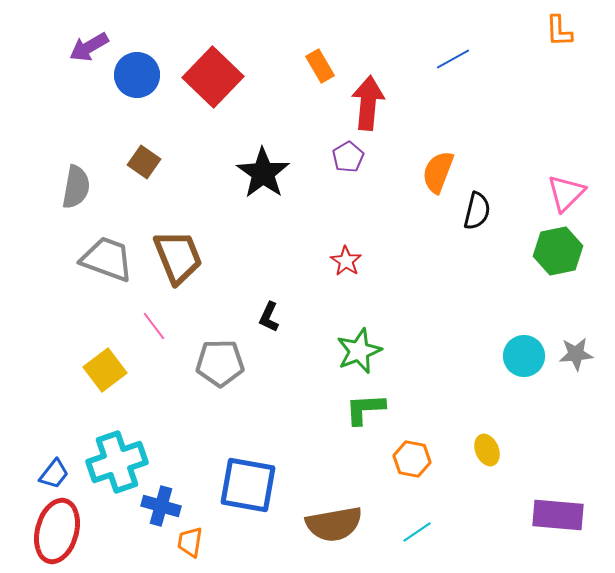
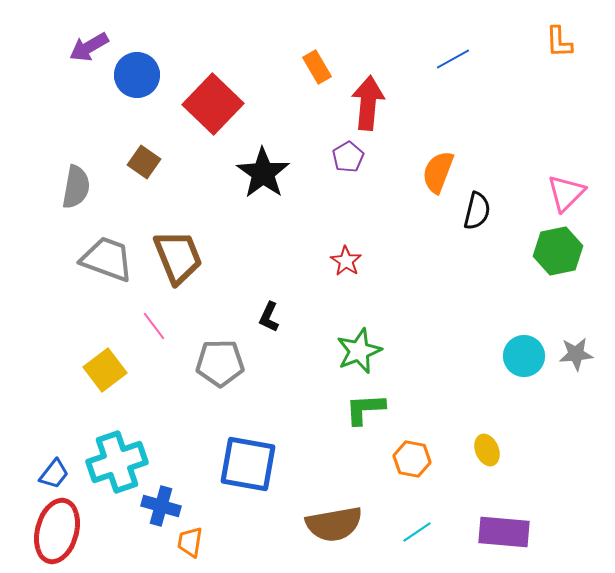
orange L-shape: moved 11 px down
orange rectangle: moved 3 px left, 1 px down
red square: moved 27 px down
blue square: moved 21 px up
purple rectangle: moved 54 px left, 17 px down
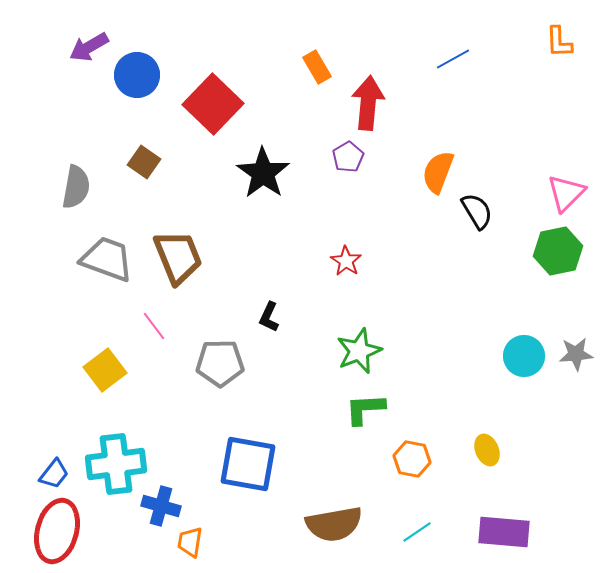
black semicircle: rotated 45 degrees counterclockwise
cyan cross: moved 1 px left, 2 px down; rotated 12 degrees clockwise
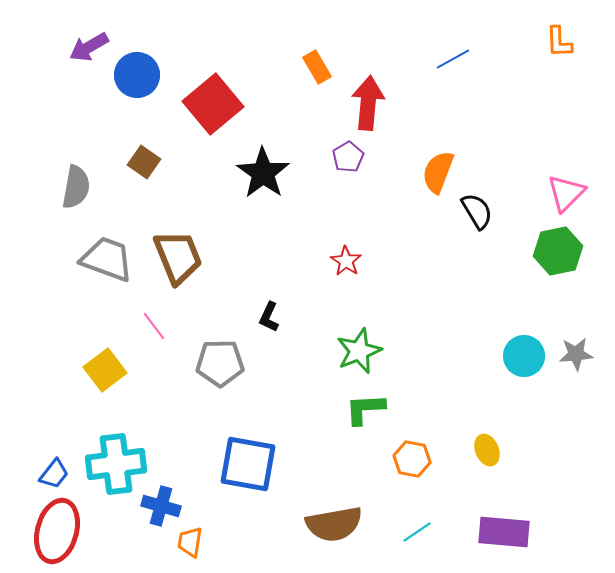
red square: rotated 6 degrees clockwise
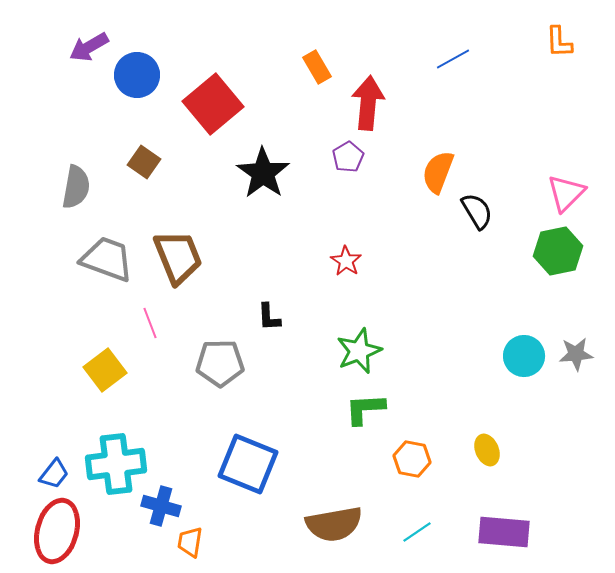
black L-shape: rotated 28 degrees counterclockwise
pink line: moved 4 px left, 3 px up; rotated 16 degrees clockwise
blue square: rotated 12 degrees clockwise
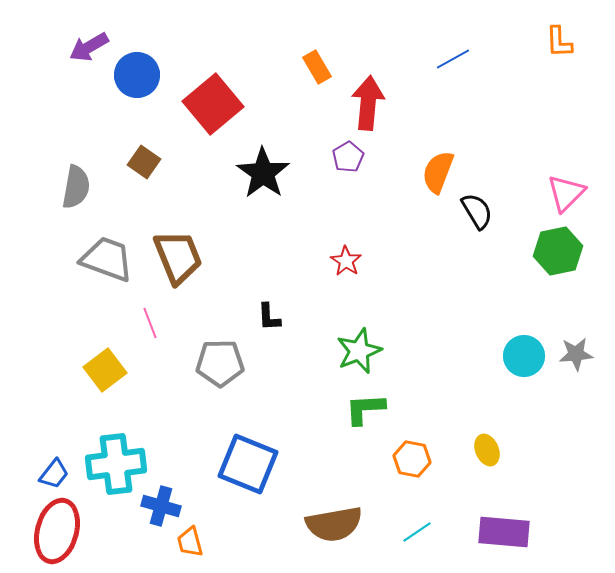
orange trapezoid: rotated 24 degrees counterclockwise
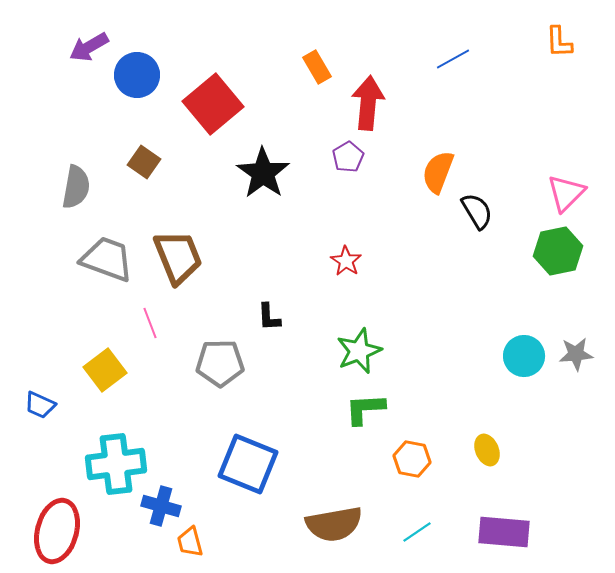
blue trapezoid: moved 14 px left, 69 px up; rotated 76 degrees clockwise
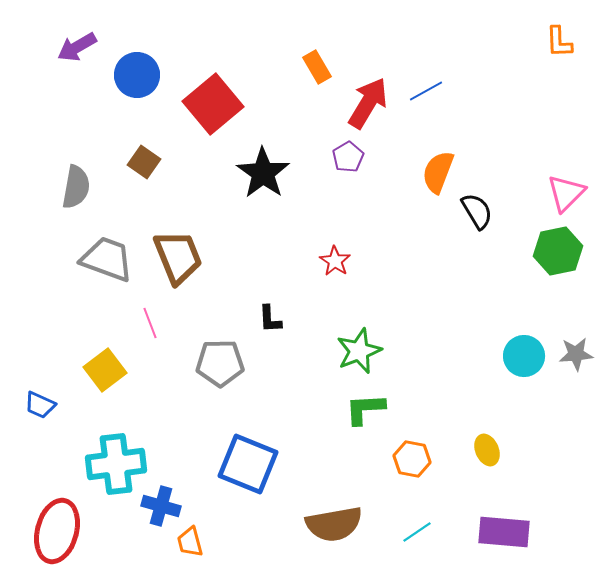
purple arrow: moved 12 px left
blue line: moved 27 px left, 32 px down
red arrow: rotated 26 degrees clockwise
red star: moved 11 px left
black L-shape: moved 1 px right, 2 px down
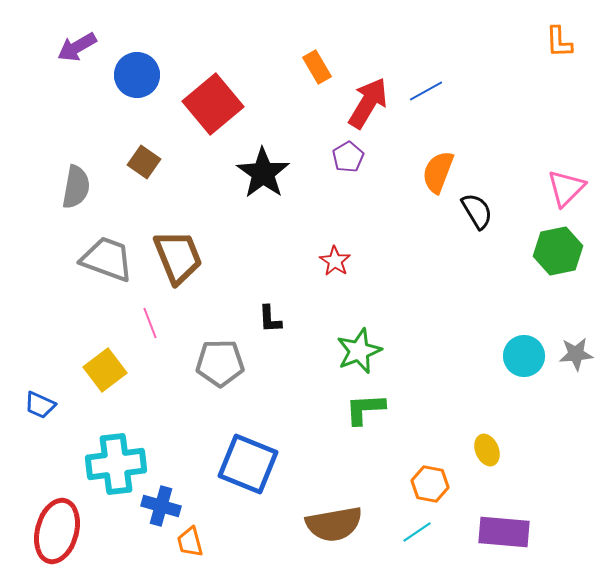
pink triangle: moved 5 px up
orange hexagon: moved 18 px right, 25 px down
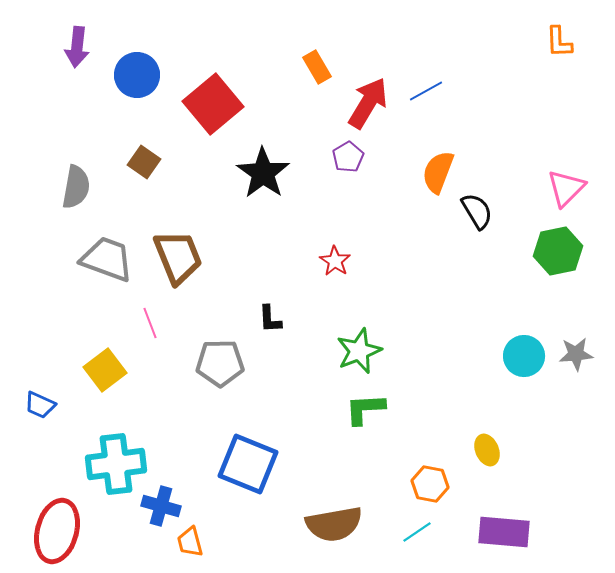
purple arrow: rotated 54 degrees counterclockwise
